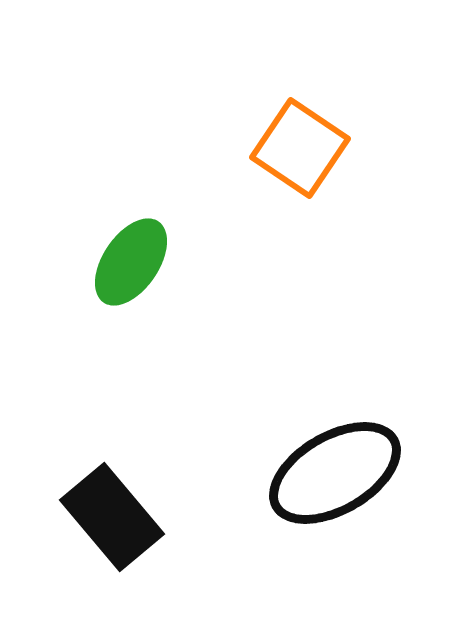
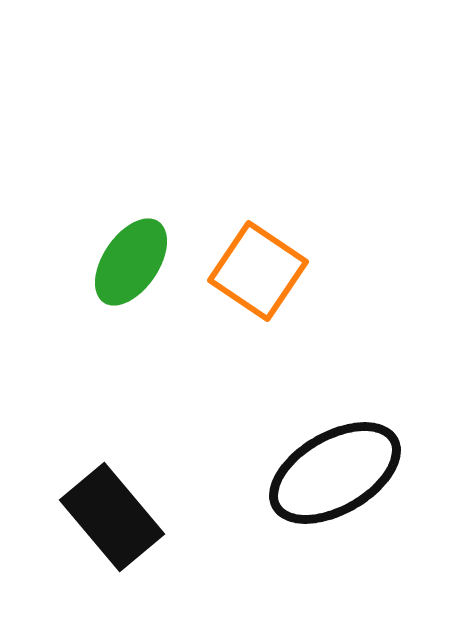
orange square: moved 42 px left, 123 px down
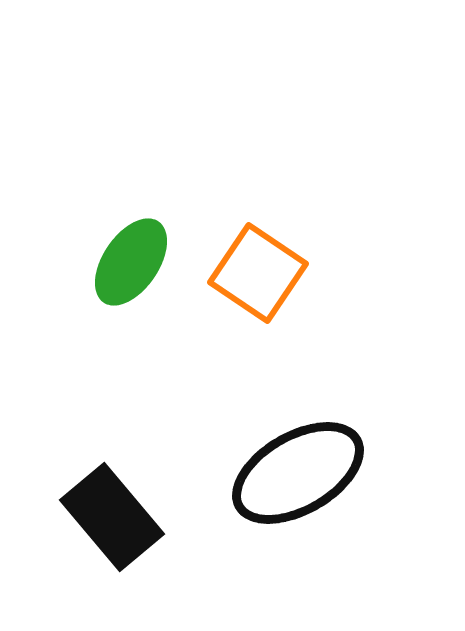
orange square: moved 2 px down
black ellipse: moved 37 px left
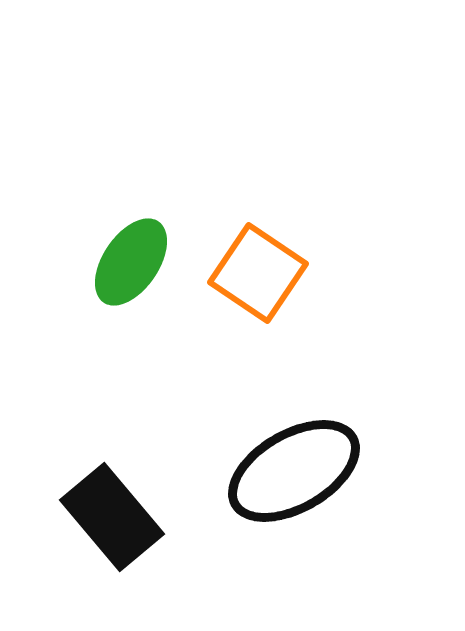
black ellipse: moved 4 px left, 2 px up
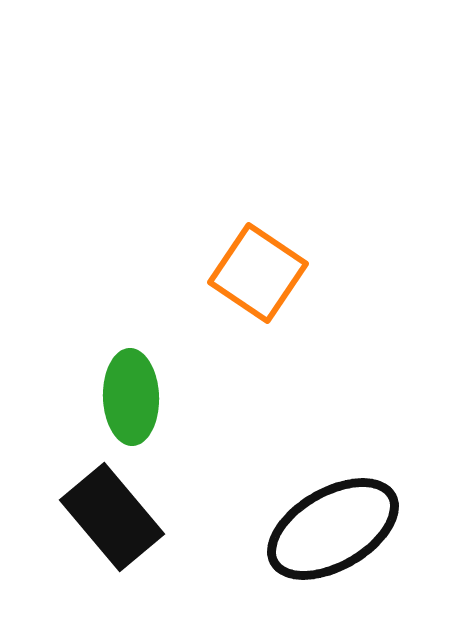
green ellipse: moved 135 px down; rotated 36 degrees counterclockwise
black ellipse: moved 39 px right, 58 px down
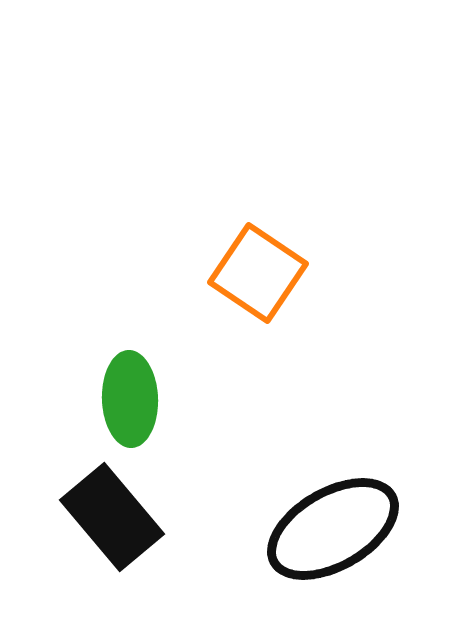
green ellipse: moved 1 px left, 2 px down
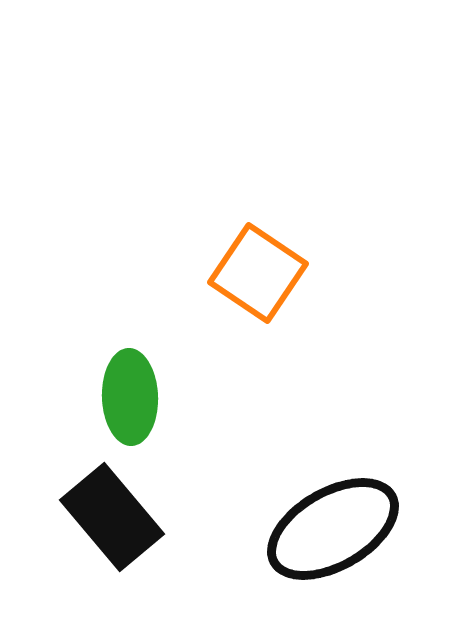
green ellipse: moved 2 px up
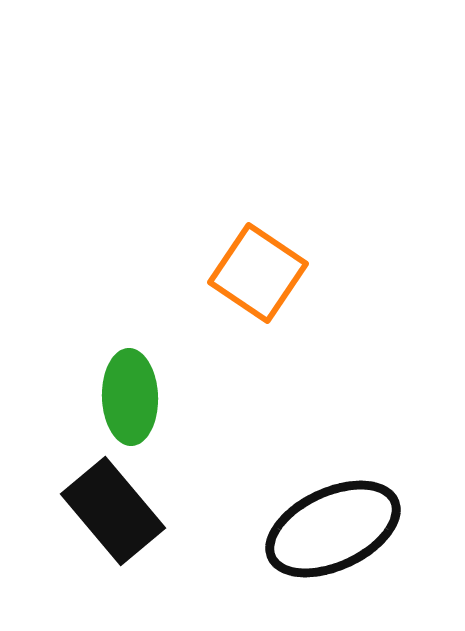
black rectangle: moved 1 px right, 6 px up
black ellipse: rotated 5 degrees clockwise
